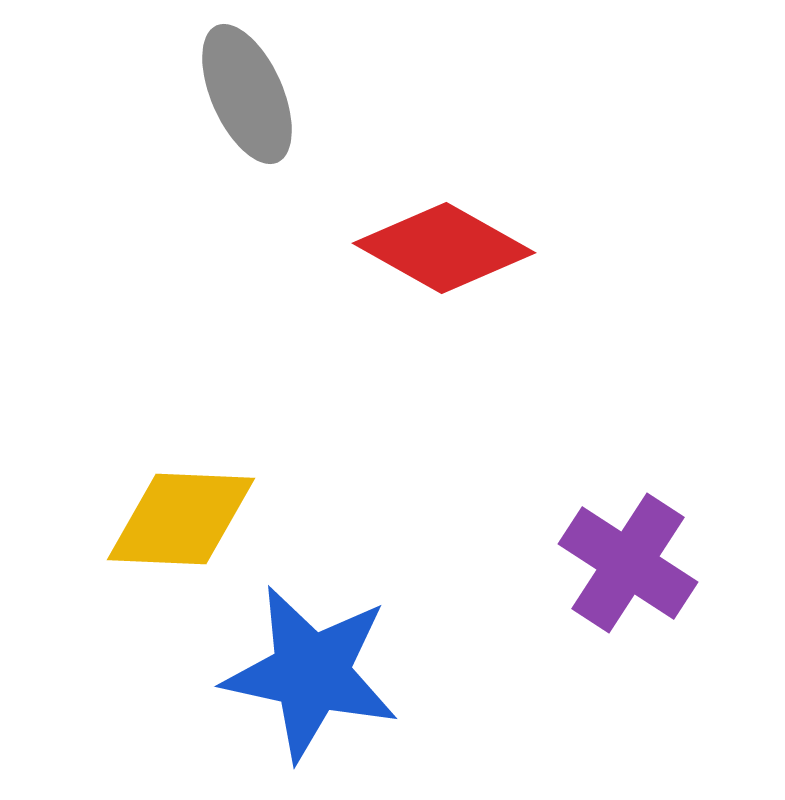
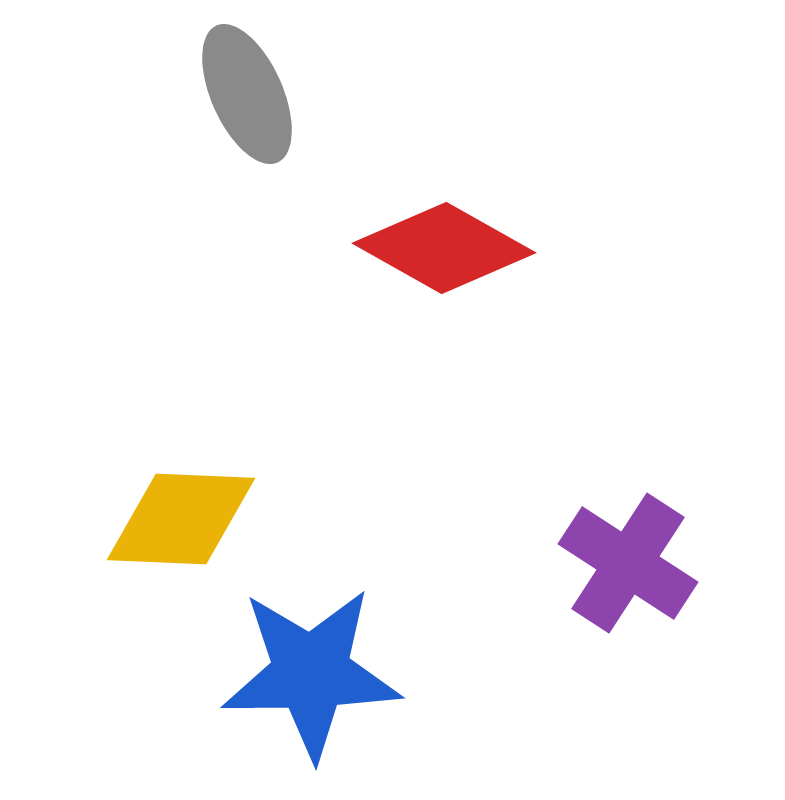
blue star: rotated 13 degrees counterclockwise
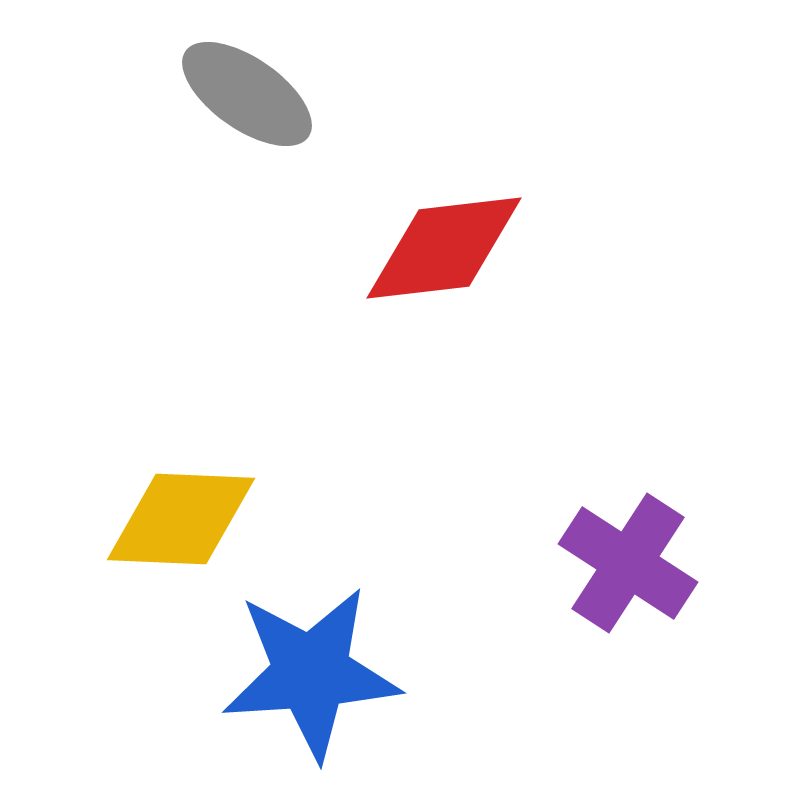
gray ellipse: rotated 31 degrees counterclockwise
red diamond: rotated 36 degrees counterclockwise
blue star: rotated 3 degrees counterclockwise
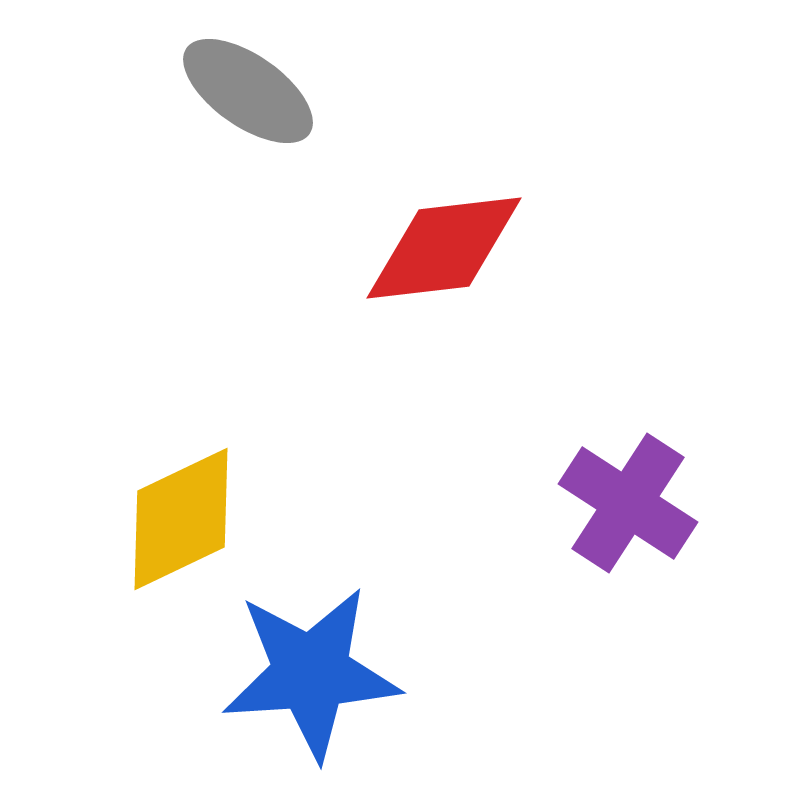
gray ellipse: moved 1 px right, 3 px up
yellow diamond: rotated 28 degrees counterclockwise
purple cross: moved 60 px up
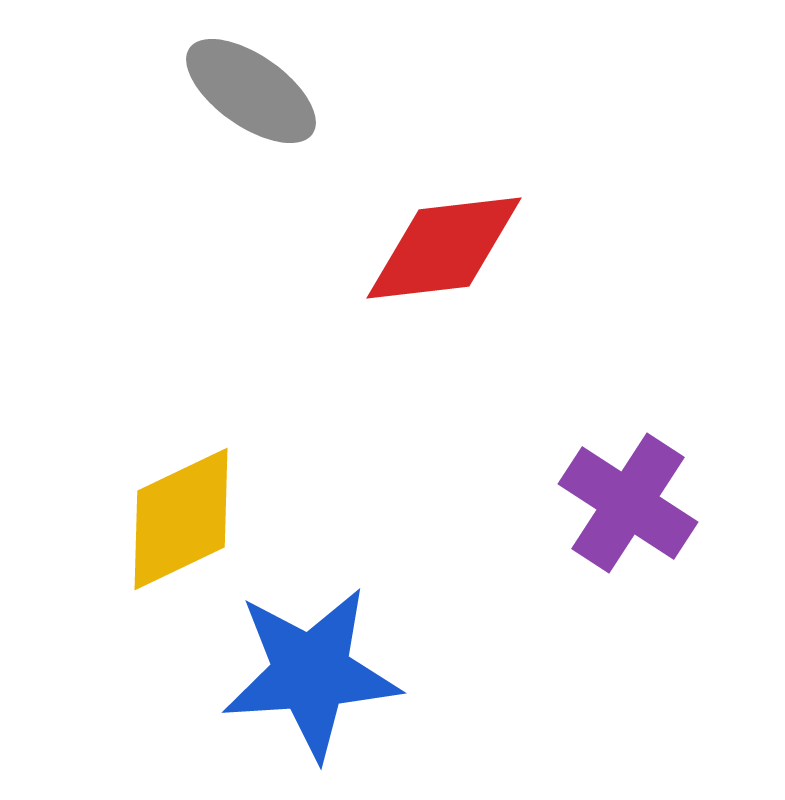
gray ellipse: moved 3 px right
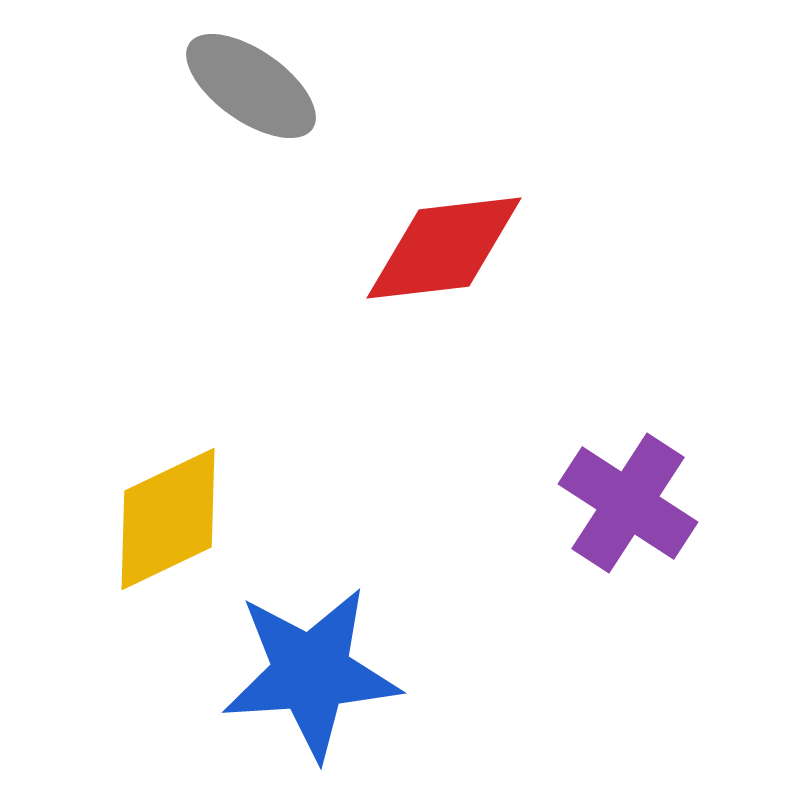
gray ellipse: moved 5 px up
yellow diamond: moved 13 px left
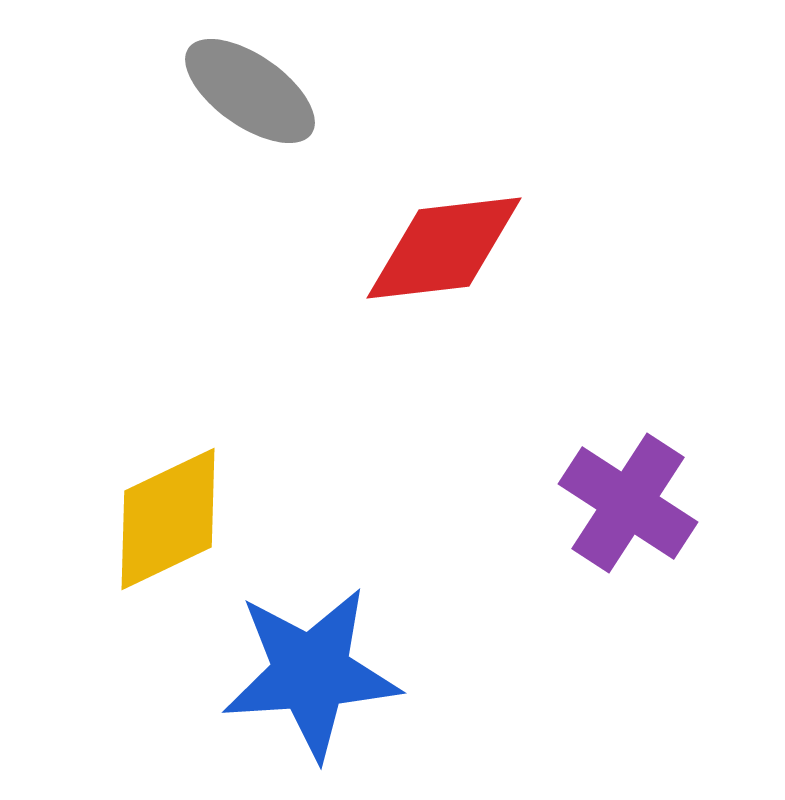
gray ellipse: moved 1 px left, 5 px down
